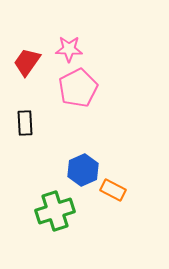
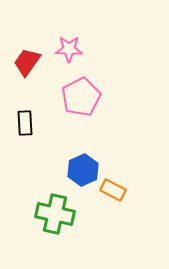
pink pentagon: moved 3 px right, 9 px down
green cross: moved 3 px down; rotated 30 degrees clockwise
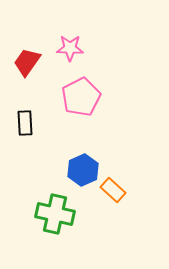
pink star: moved 1 px right, 1 px up
orange rectangle: rotated 15 degrees clockwise
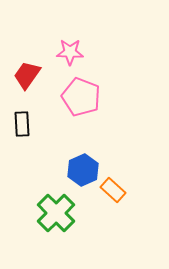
pink star: moved 4 px down
red trapezoid: moved 13 px down
pink pentagon: rotated 24 degrees counterclockwise
black rectangle: moved 3 px left, 1 px down
green cross: moved 1 px right, 1 px up; rotated 33 degrees clockwise
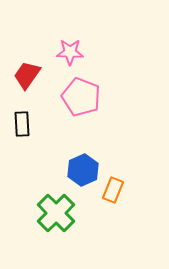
orange rectangle: rotated 70 degrees clockwise
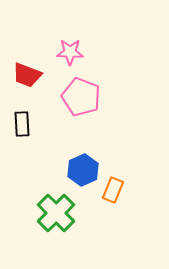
red trapezoid: rotated 104 degrees counterclockwise
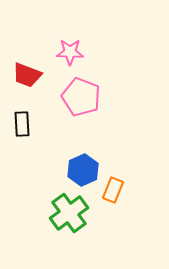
green cross: moved 13 px right; rotated 9 degrees clockwise
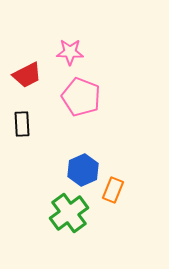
red trapezoid: rotated 48 degrees counterclockwise
